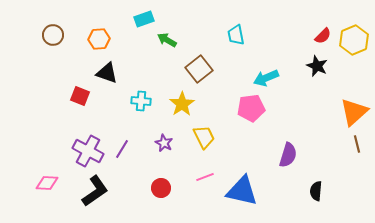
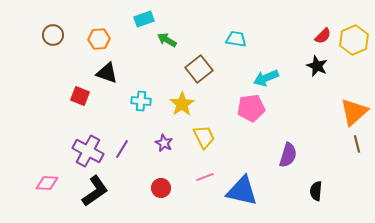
cyan trapezoid: moved 4 px down; rotated 110 degrees clockwise
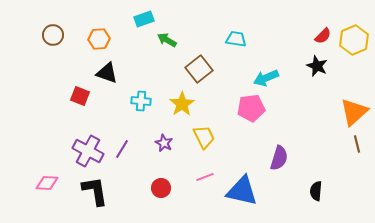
purple semicircle: moved 9 px left, 3 px down
black L-shape: rotated 64 degrees counterclockwise
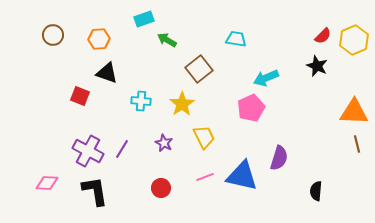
pink pentagon: rotated 16 degrees counterclockwise
orange triangle: rotated 44 degrees clockwise
blue triangle: moved 15 px up
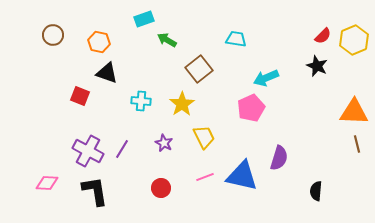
orange hexagon: moved 3 px down; rotated 15 degrees clockwise
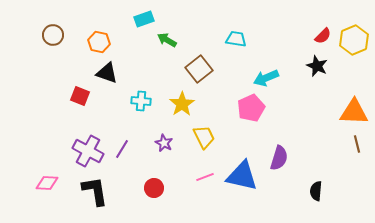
red circle: moved 7 px left
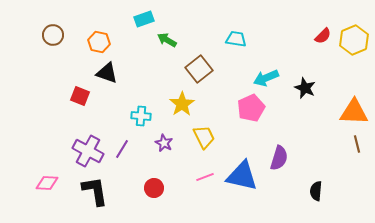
black star: moved 12 px left, 22 px down
cyan cross: moved 15 px down
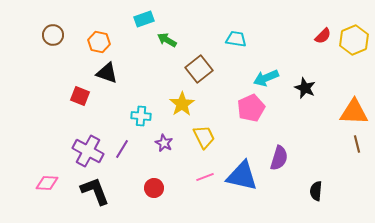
black L-shape: rotated 12 degrees counterclockwise
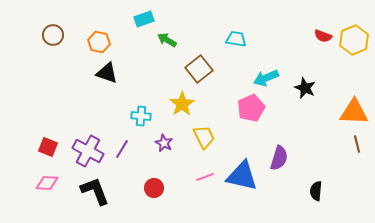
red semicircle: rotated 66 degrees clockwise
red square: moved 32 px left, 51 px down
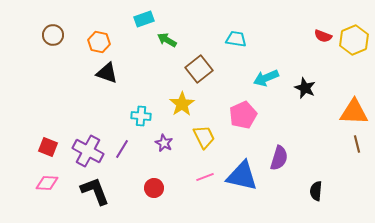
pink pentagon: moved 8 px left, 7 px down
